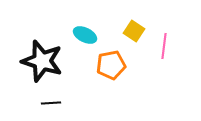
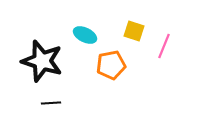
yellow square: rotated 15 degrees counterclockwise
pink line: rotated 15 degrees clockwise
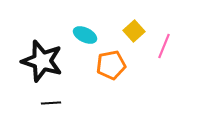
yellow square: rotated 30 degrees clockwise
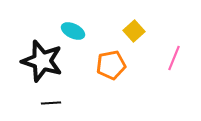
cyan ellipse: moved 12 px left, 4 px up
pink line: moved 10 px right, 12 px down
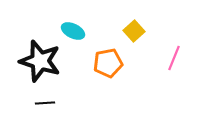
black star: moved 2 px left
orange pentagon: moved 3 px left, 2 px up
black line: moved 6 px left
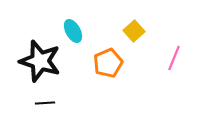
cyan ellipse: rotated 35 degrees clockwise
orange pentagon: rotated 12 degrees counterclockwise
